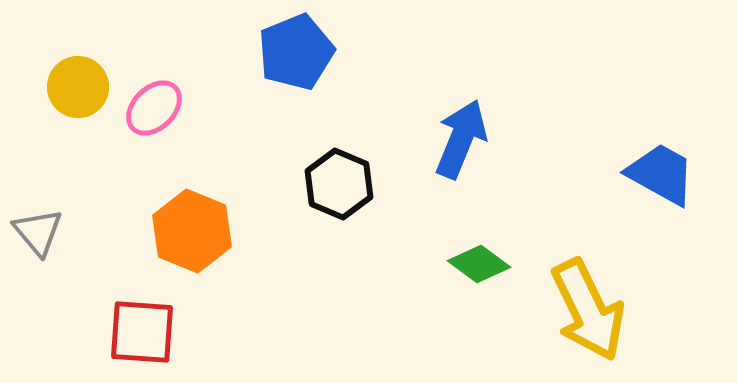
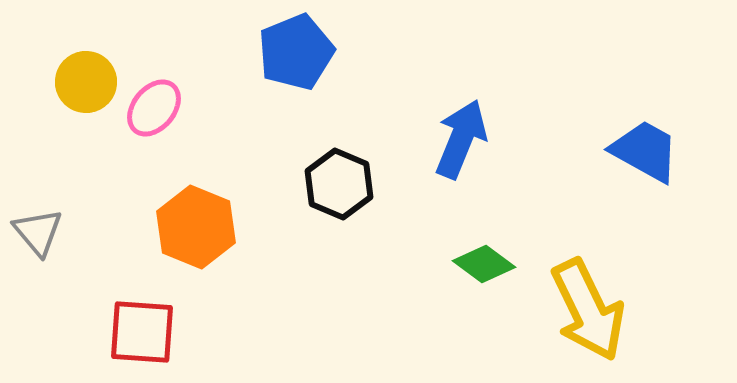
yellow circle: moved 8 px right, 5 px up
pink ellipse: rotated 6 degrees counterclockwise
blue trapezoid: moved 16 px left, 23 px up
orange hexagon: moved 4 px right, 4 px up
green diamond: moved 5 px right
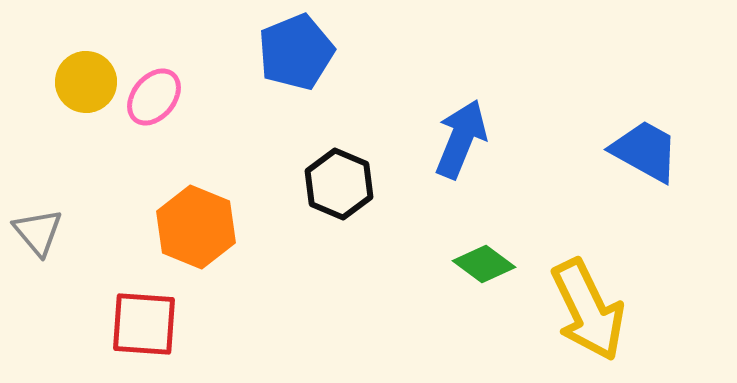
pink ellipse: moved 11 px up
red square: moved 2 px right, 8 px up
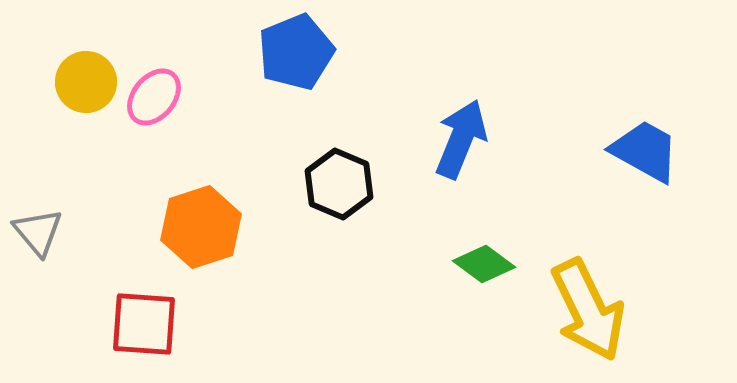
orange hexagon: moved 5 px right; rotated 20 degrees clockwise
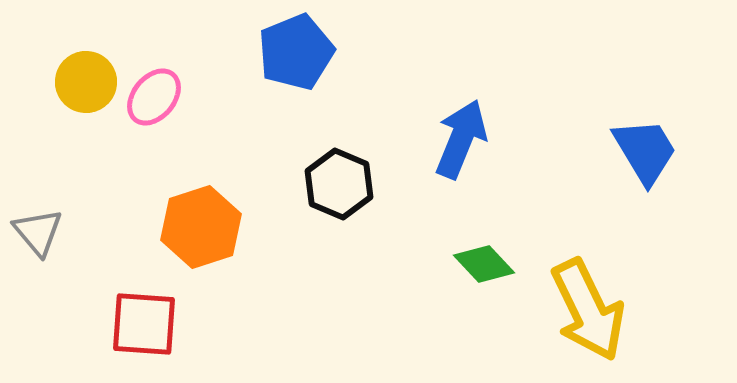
blue trapezoid: rotated 30 degrees clockwise
green diamond: rotated 10 degrees clockwise
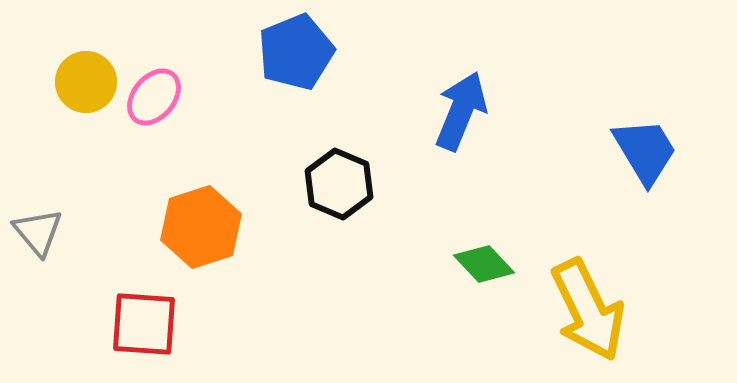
blue arrow: moved 28 px up
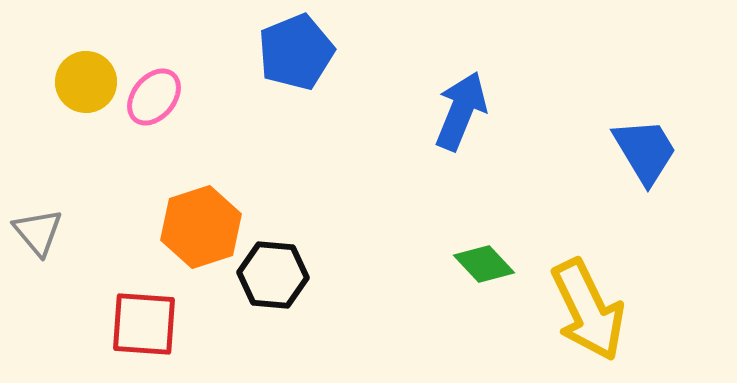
black hexagon: moved 66 px left, 91 px down; rotated 18 degrees counterclockwise
